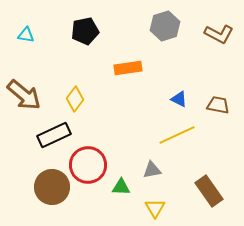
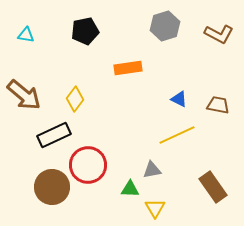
green triangle: moved 9 px right, 2 px down
brown rectangle: moved 4 px right, 4 px up
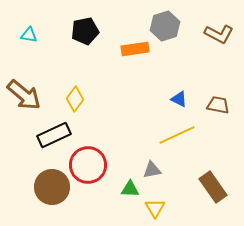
cyan triangle: moved 3 px right
orange rectangle: moved 7 px right, 19 px up
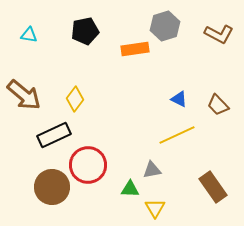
brown trapezoid: rotated 145 degrees counterclockwise
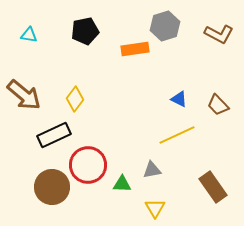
green triangle: moved 8 px left, 5 px up
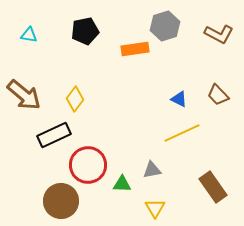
brown trapezoid: moved 10 px up
yellow line: moved 5 px right, 2 px up
brown circle: moved 9 px right, 14 px down
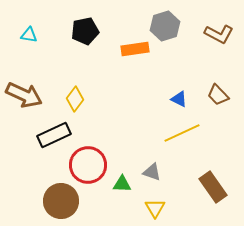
brown arrow: rotated 15 degrees counterclockwise
gray triangle: moved 2 px down; rotated 30 degrees clockwise
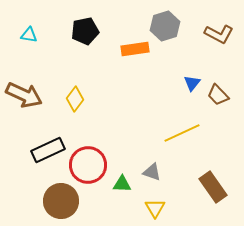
blue triangle: moved 13 px right, 16 px up; rotated 42 degrees clockwise
black rectangle: moved 6 px left, 15 px down
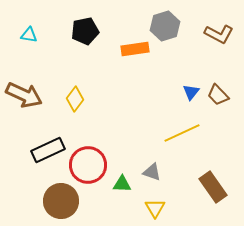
blue triangle: moved 1 px left, 9 px down
